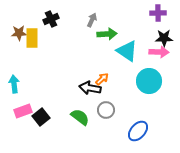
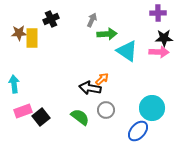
cyan circle: moved 3 px right, 27 px down
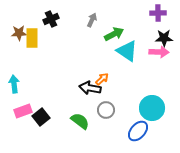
green arrow: moved 7 px right; rotated 24 degrees counterclockwise
green semicircle: moved 4 px down
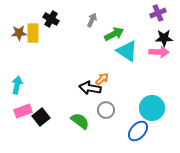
purple cross: rotated 21 degrees counterclockwise
black cross: rotated 35 degrees counterclockwise
yellow rectangle: moved 1 px right, 5 px up
cyan arrow: moved 3 px right, 1 px down; rotated 18 degrees clockwise
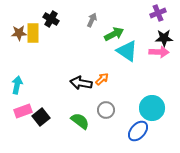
black arrow: moved 9 px left, 5 px up
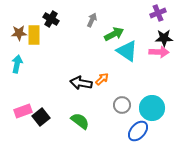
yellow rectangle: moved 1 px right, 2 px down
cyan arrow: moved 21 px up
gray circle: moved 16 px right, 5 px up
